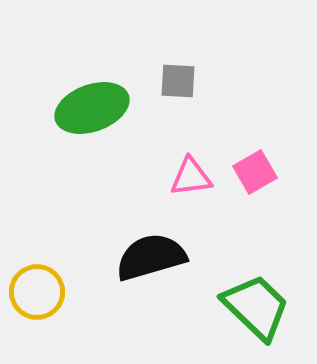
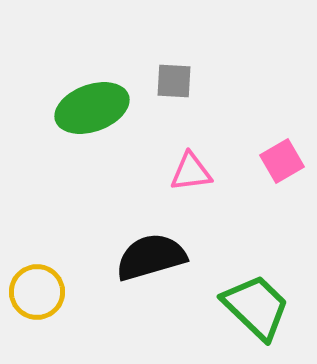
gray square: moved 4 px left
pink square: moved 27 px right, 11 px up
pink triangle: moved 5 px up
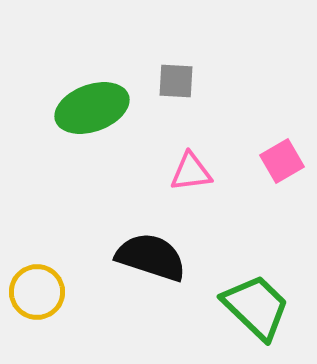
gray square: moved 2 px right
black semicircle: rotated 34 degrees clockwise
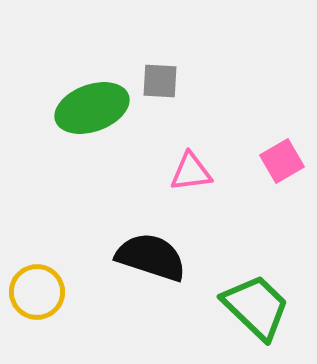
gray square: moved 16 px left
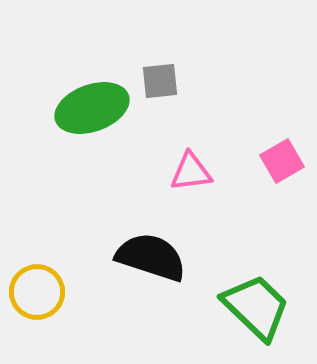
gray square: rotated 9 degrees counterclockwise
